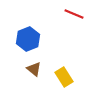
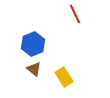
red line: moved 1 px right; rotated 42 degrees clockwise
blue hexagon: moved 5 px right, 5 px down
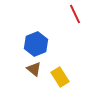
blue hexagon: moved 3 px right
yellow rectangle: moved 4 px left
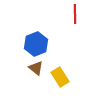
red line: rotated 24 degrees clockwise
brown triangle: moved 2 px right, 1 px up
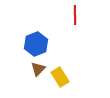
red line: moved 1 px down
brown triangle: moved 2 px right, 1 px down; rotated 35 degrees clockwise
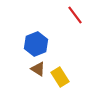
red line: rotated 36 degrees counterclockwise
brown triangle: rotated 42 degrees counterclockwise
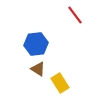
blue hexagon: rotated 15 degrees clockwise
yellow rectangle: moved 6 px down
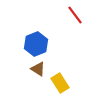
blue hexagon: rotated 15 degrees counterclockwise
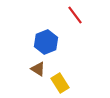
blue hexagon: moved 10 px right, 2 px up
